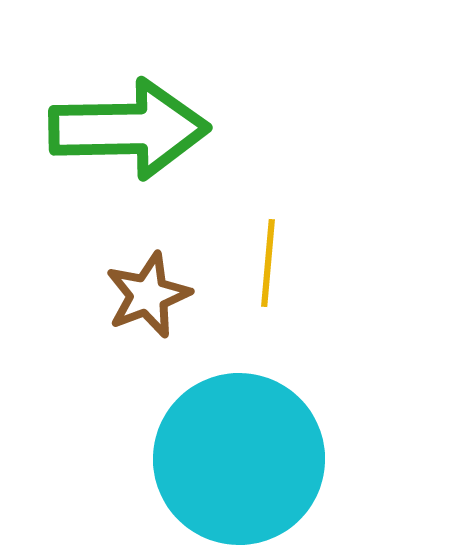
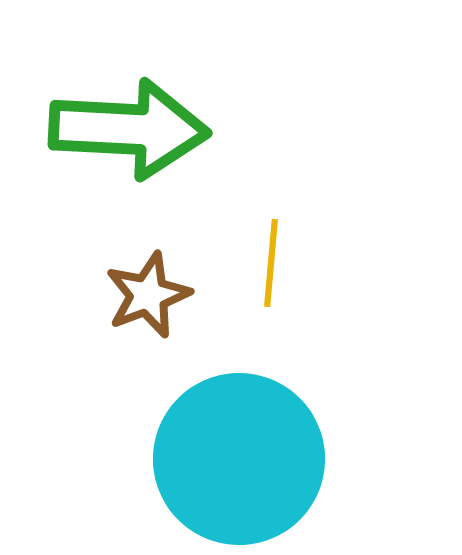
green arrow: rotated 4 degrees clockwise
yellow line: moved 3 px right
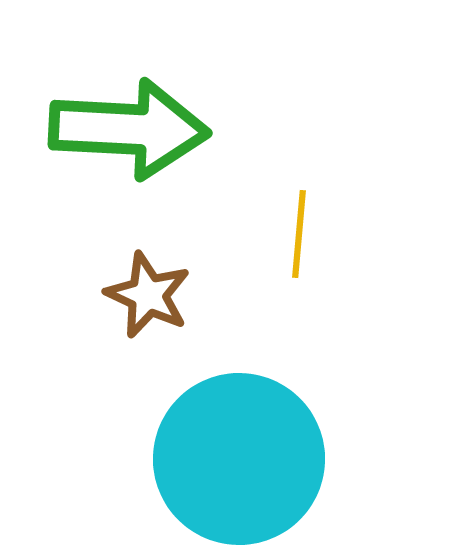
yellow line: moved 28 px right, 29 px up
brown star: rotated 26 degrees counterclockwise
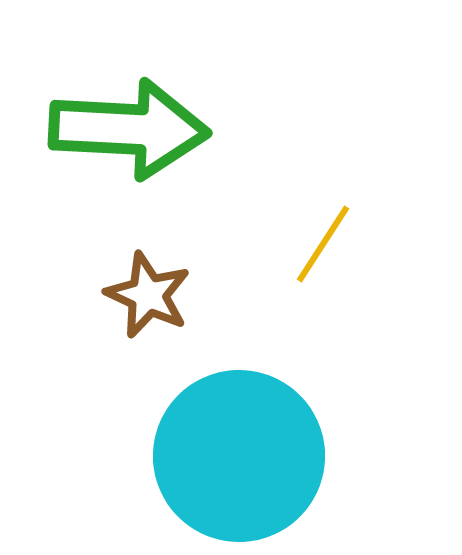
yellow line: moved 24 px right, 10 px down; rotated 28 degrees clockwise
cyan circle: moved 3 px up
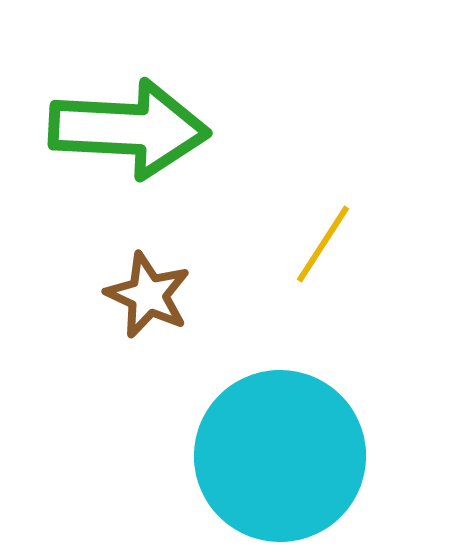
cyan circle: moved 41 px right
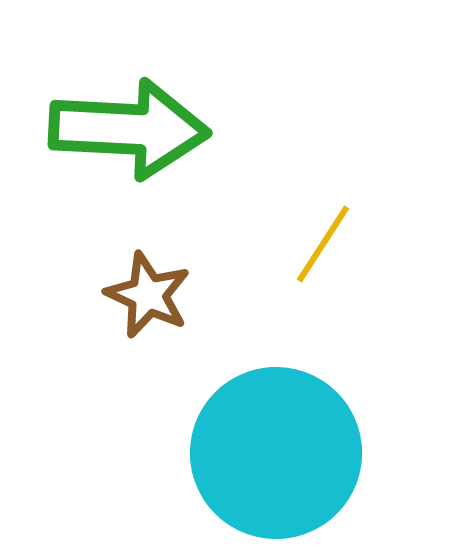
cyan circle: moved 4 px left, 3 px up
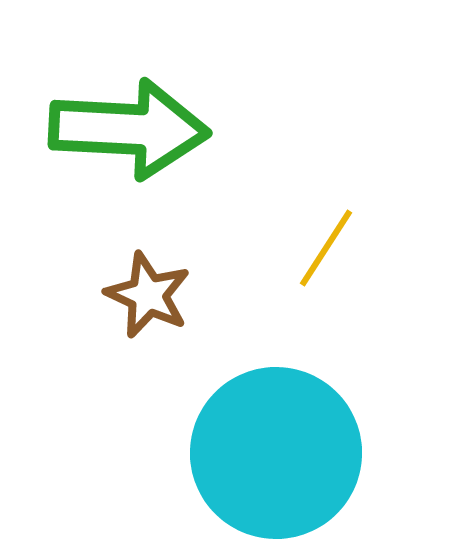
yellow line: moved 3 px right, 4 px down
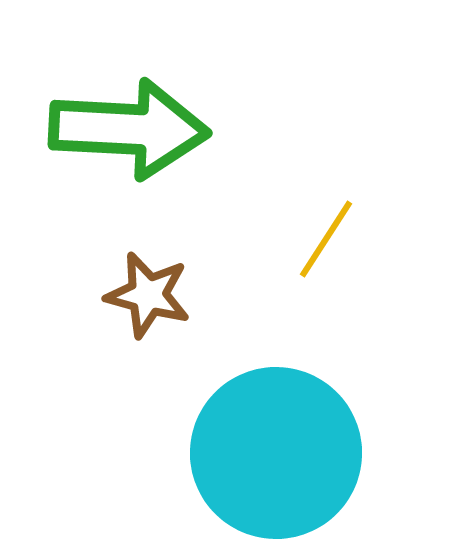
yellow line: moved 9 px up
brown star: rotated 10 degrees counterclockwise
